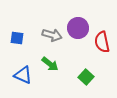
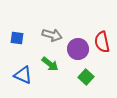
purple circle: moved 21 px down
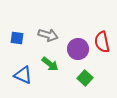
gray arrow: moved 4 px left
green square: moved 1 px left, 1 px down
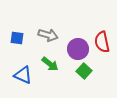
green square: moved 1 px left, 7 px up
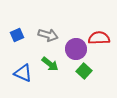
blue square: moved 3 px up; rotated 32 degrees counterclockwise
red semicircle: moved 3 px left, 4 px up; rotated 100 degrees clockwise
purple circle: moved 2 px left
blue triangle: moved 2 px up
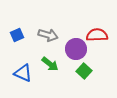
red semicircle: moved 2 px left, 3 px up
